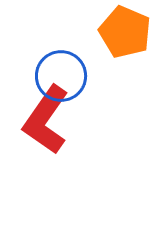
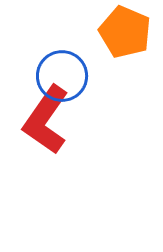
blue circle: moved 1 px right
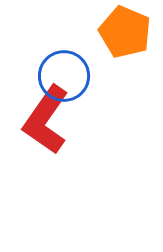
blue circle: moved 2 px right
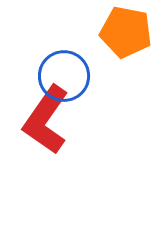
orange pentagon: moved 1 px right; rotated 12 degrees counterclockwise
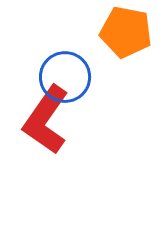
blue circle: moved 1 px right, 1 px down
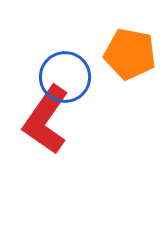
orange pentagon: moved 4 px right, 22 px down
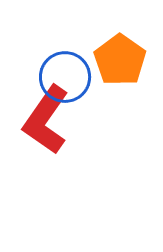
orange pentagon: moved 10 px left, 6 px down; rotated 24 degrees clockwise
